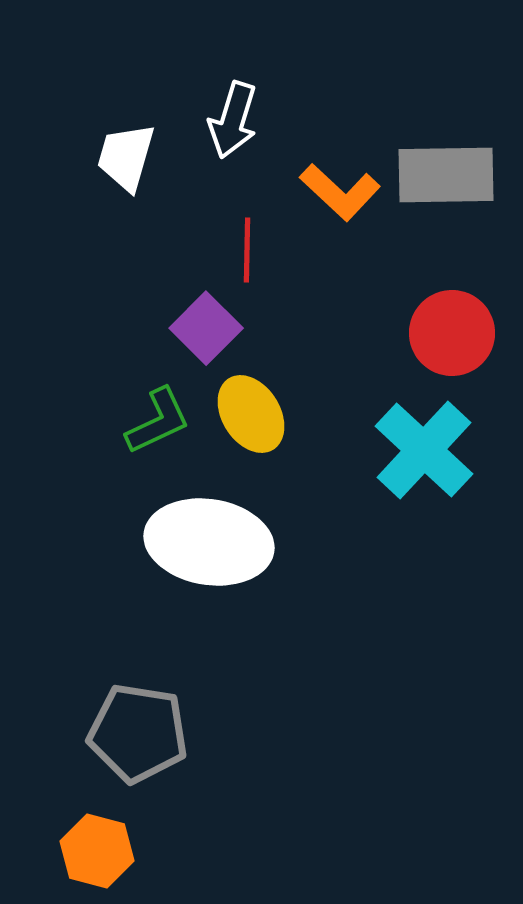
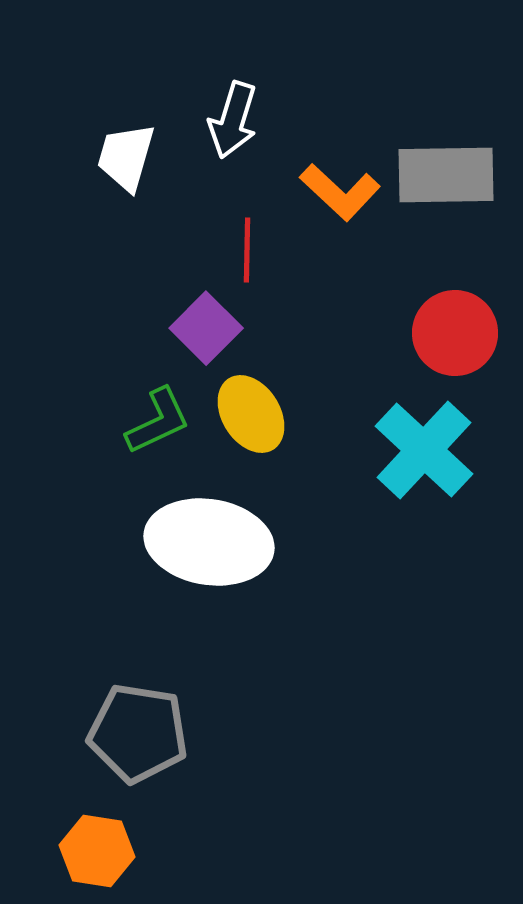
red circle: moved 3 px right
orange hexagon: rotated 6 degrees counterclockwise
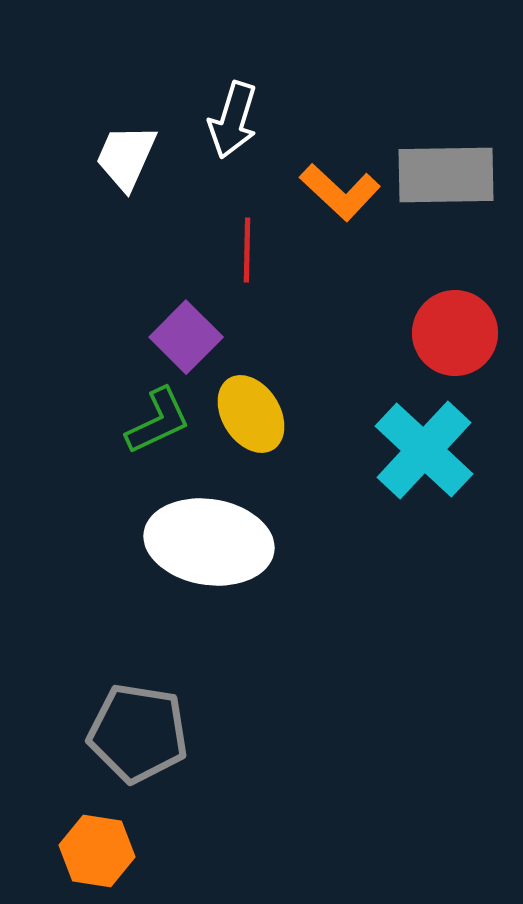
white trapezoid: rotated 8 degrees clockwise
purple square: moved 20 px left, 9 px down
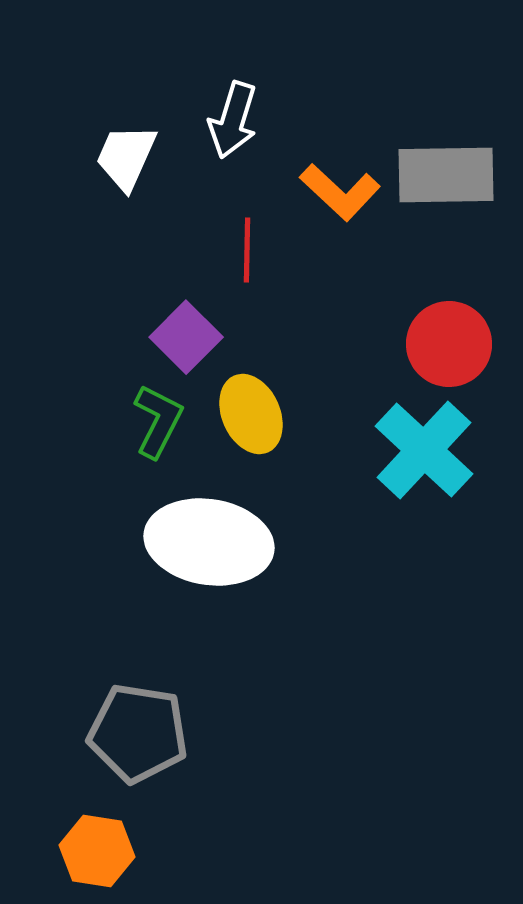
red circle: moved 6 px left, 11 px down
yellow ellipse: rotated 8 degrees clockwise
green L-shape: rotated 38 degrees counterclockwise
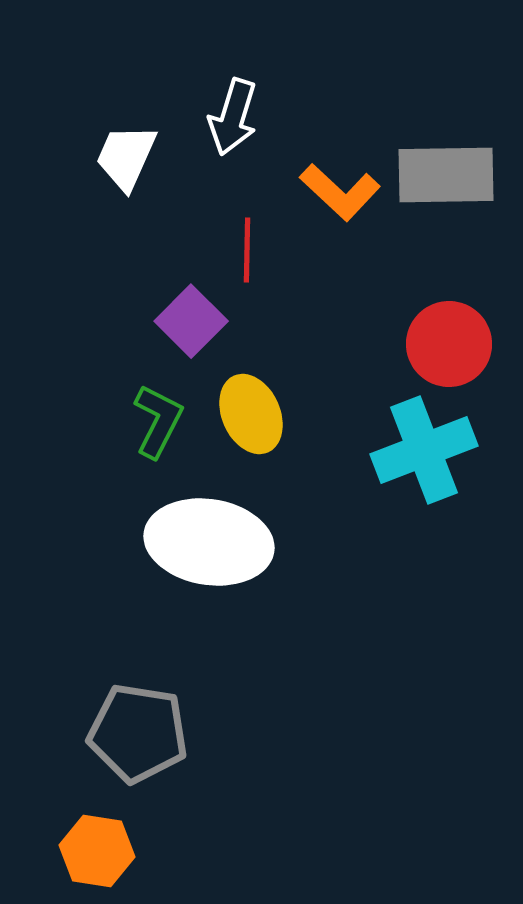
white arrow: moved 3 px up
purple square: moved 5 px right, 16 px up
cyan cross: rotated 26 degrees clockwise
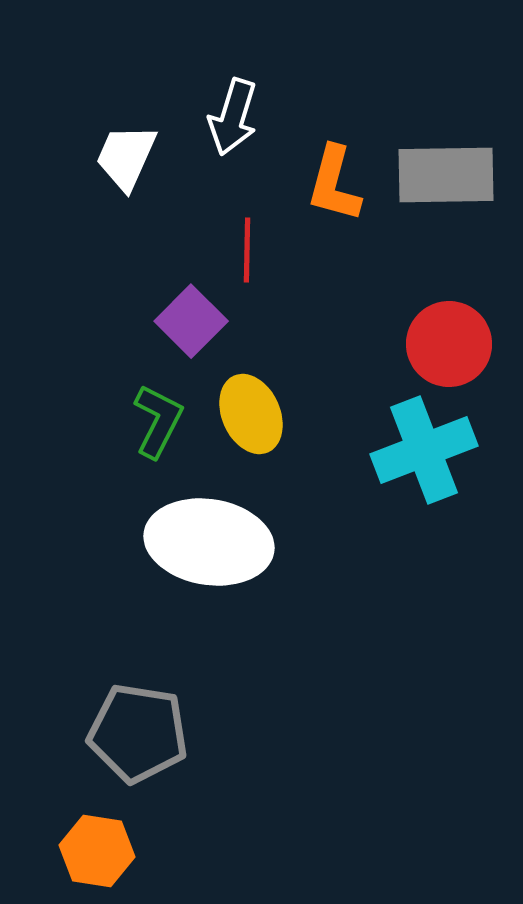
orange L-shape: moved 6 px left, 8 px up; rotated 62 degrees clockwise
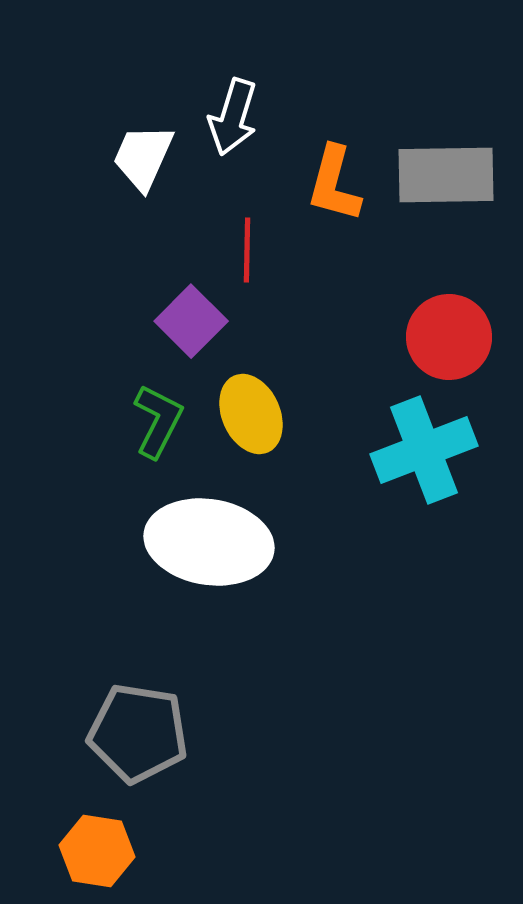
white trapezoid: moved 17 px right
red circle: moved 7 px up
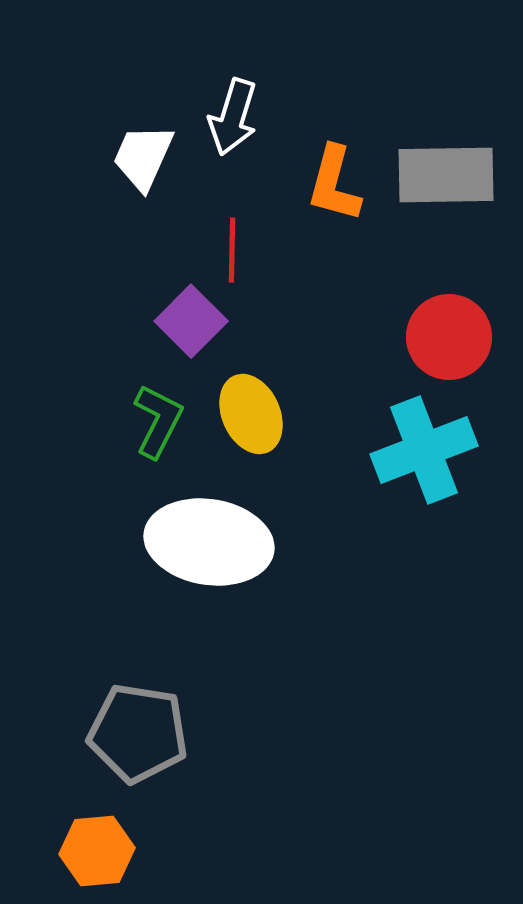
red line: moved 15 px left
orange hexagon: rotated 14 degrees counterclockwise
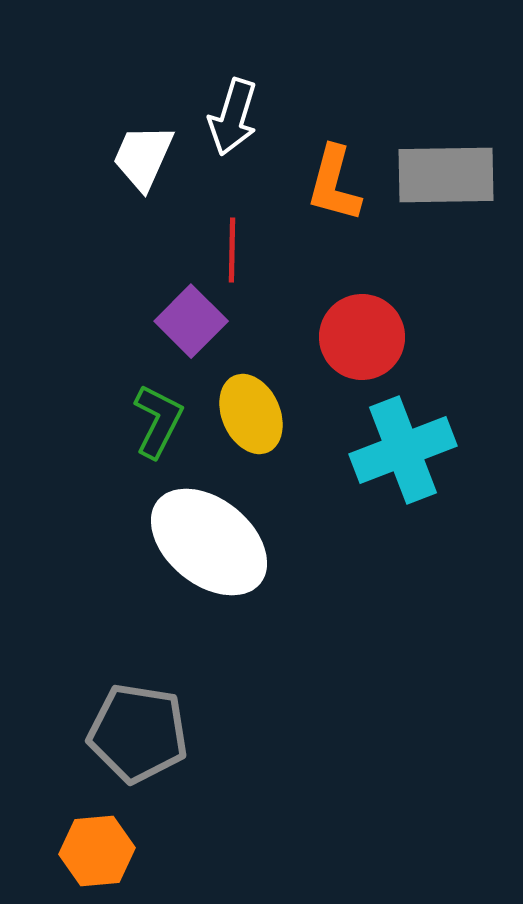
red circle: moved 87 px left
cyan cross: moved 21 px left
white ellipse: rotated 30 degrees clockwise
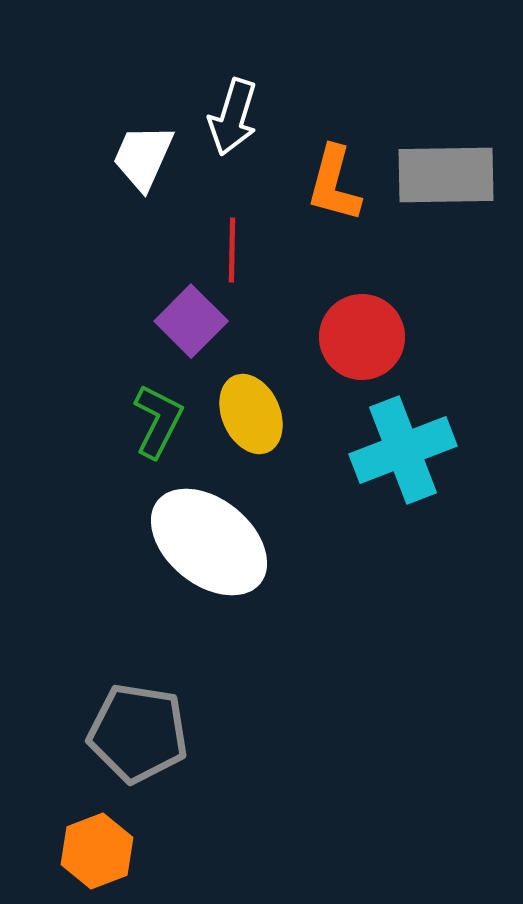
orange hexagon: rotated 16 degrees counterclockwise
